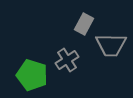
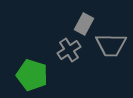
gray cross: moved 2 px right, 10 px up
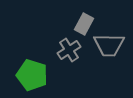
gray trapezoid: moved 2 px left
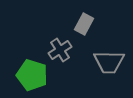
gray trapezoid: moved 17 px down
gray cross: moved 9 px left
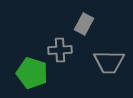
gray cross: rotated 30 degrees clockwise
green pentagon: moved 2 px up
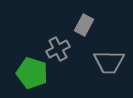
gray rectangle: moved 1 px down
gray cross: moved 2 px left, 1 px up; rotated 25 degrees counterclockwise
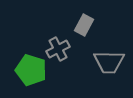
green pentagon: moved 1 px left, 3 px up
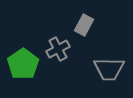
gray trapezoid: moved 7 px down
green pentagon: moved 8 px left, 6 px up; rotated 20 degrees clockwise
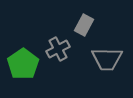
gray trapezoid: moved 2 px left, 10 px up
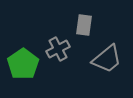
gray rectangle: rotated 20 degrees counterclockwise
gray trapezoid: rotated 40 degrees counterclockwise
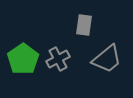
gray cross: moved 10 px down
green pentagon: moved 5 px up
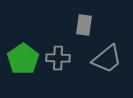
gray cross: moved 1 px up; rotated 30 degrees clockwise
